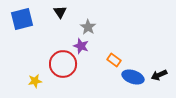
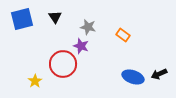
black triangle: moved 5 px left, 5 px down
gray star: rotated 21 degrees counterclockwise
orange rectangle: moved 9 px right, 25 px up
black arrow: moved 1 px up
yellow star: rotated 24 degrees counterclockwise
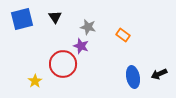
blue ellipse: rotated 60 degrees clockwise
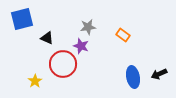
black triangle: moved 8 px left, 21 px down; rotated 32 degrees counterclockwise
gray star: rotated 21 degrees counterclockwise
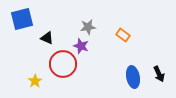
black arrow: rotated 91 degrees counterclockwise
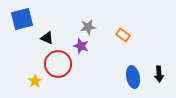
red circle: moved 5 px left
black arrow: rotated 21 degrees clockwise
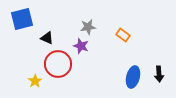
blue ellipse: rotated 25 degrees clockwise
